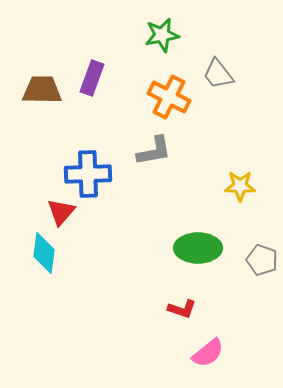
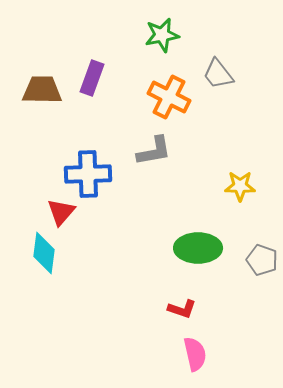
pink semicircle: moved 13 px left, 1 px down; rotated 64 degrees counterclockwise
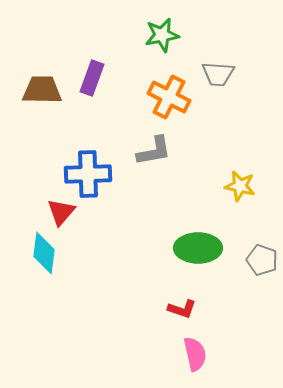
gray trapezoid: rotated 48 degrees counterclockwise
yellow star: rotated 12 degrees clockwise
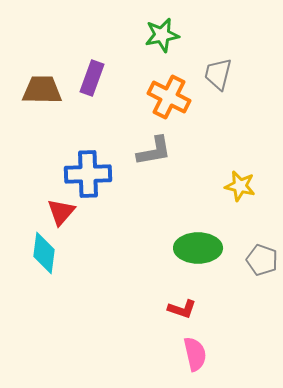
gray trapezoid: rotated 100 degrees clockwise
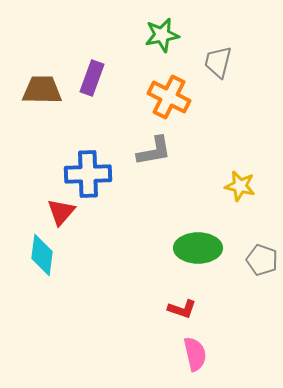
gray trapezoid: moved 12 px up
cyan diamond: moved 2 px left, 2 px down
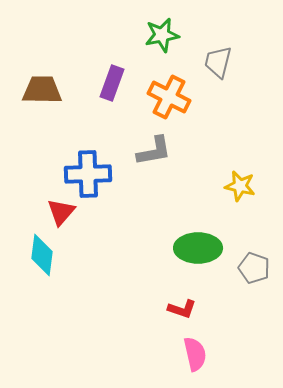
purple rectangle: moved 20 px right, 5 px down
gray pentagon: moved 8 px left, 8 px down
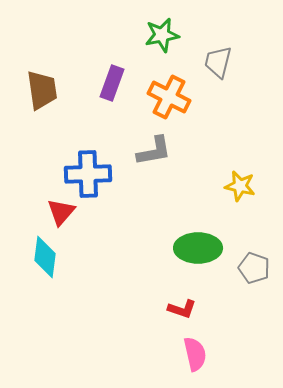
brown trapezoid: rotated 81 degrees clockwise
cyan diamond: moved 3 px right, 2 px down
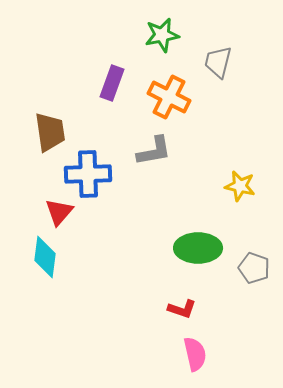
brown trapezoid: moved 8 px right, 42 px down
red triangle: moved 2 px left
